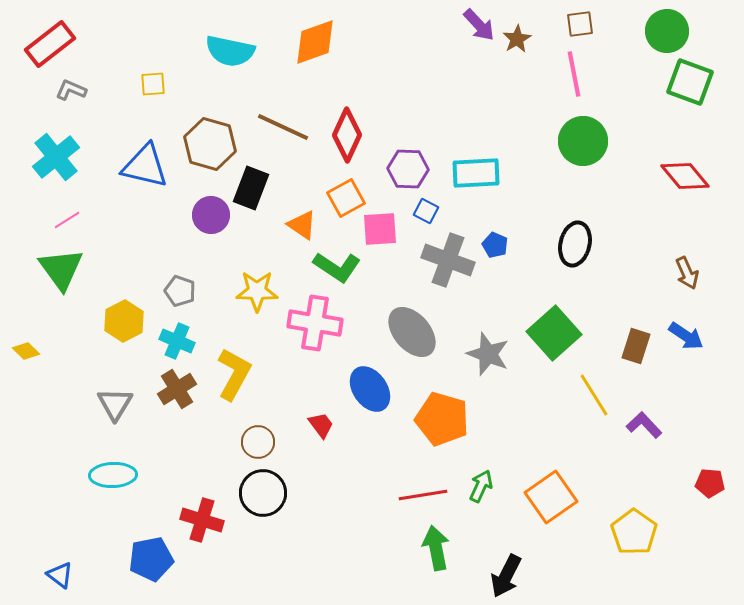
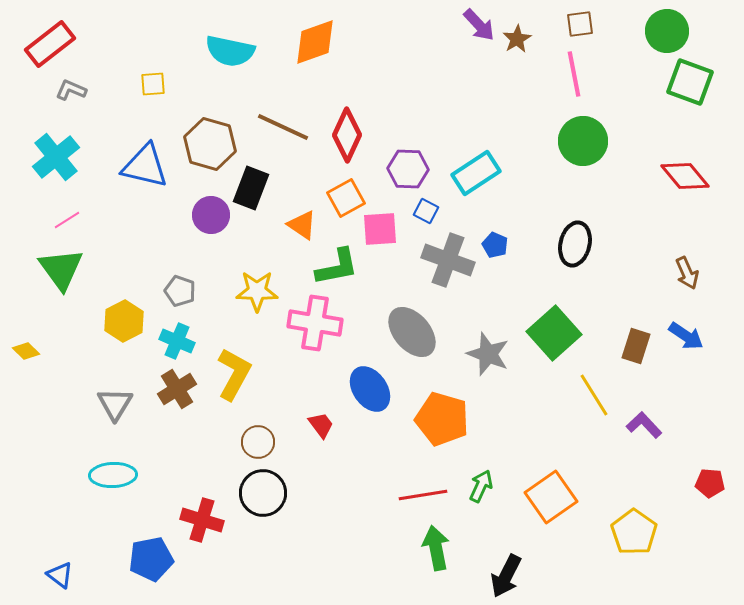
cyan rectangle at (476, 173): rotated 30 degrees counterclockwise
green L-shape at (337, 267): rotated 45 degrees counterclockwise
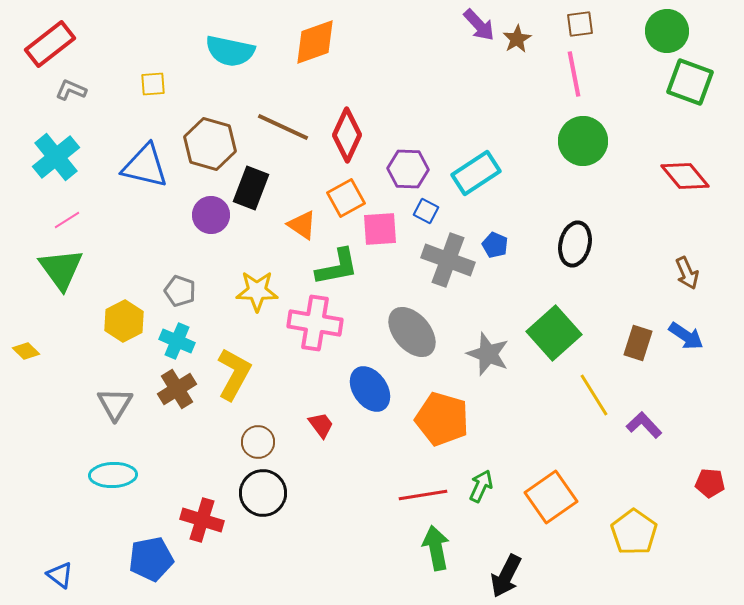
brown rectangle at (636, 346): moved 2 px right, 3 px up
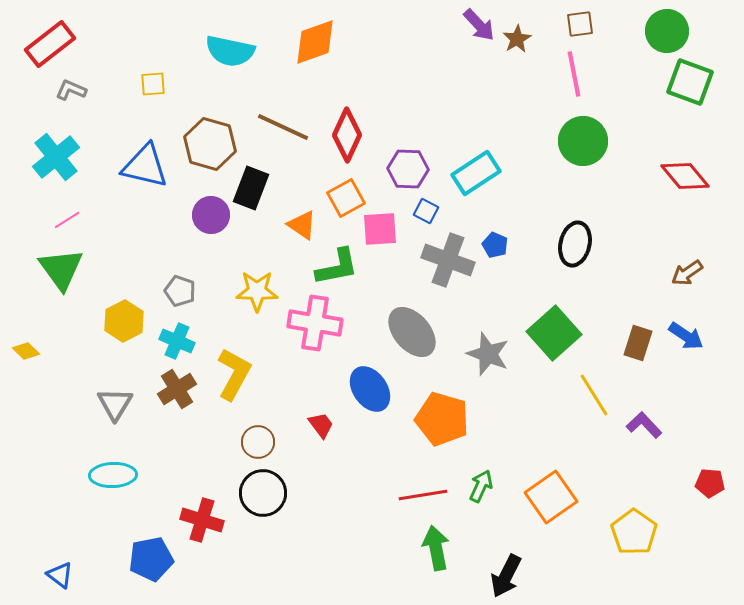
brown arrow at (687, 273): rotated 80 degrees clockwise
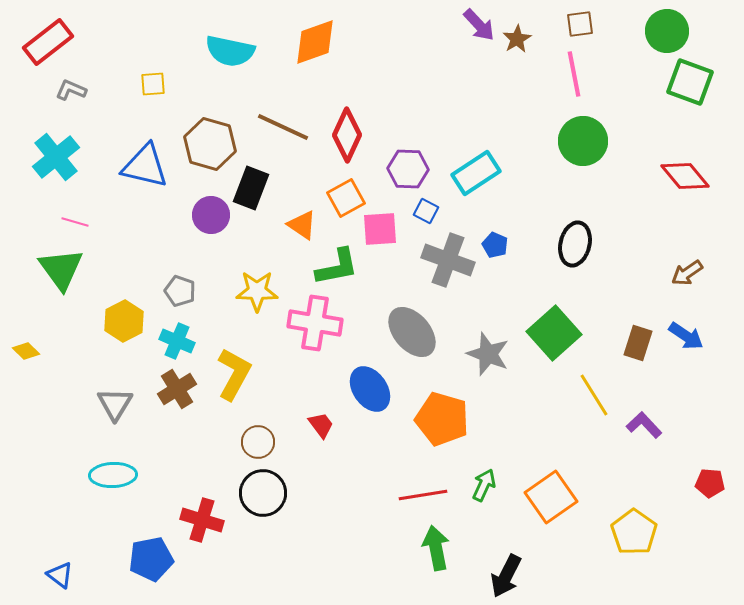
red rectangle at (50, 44): moved 2 px left, 2 px up
pink line at (67, 220): moved 8 px right, 2 px down; rotated 48 degrees clockwise
green arrow at (481, 486): moved 3 px right, 1 px up
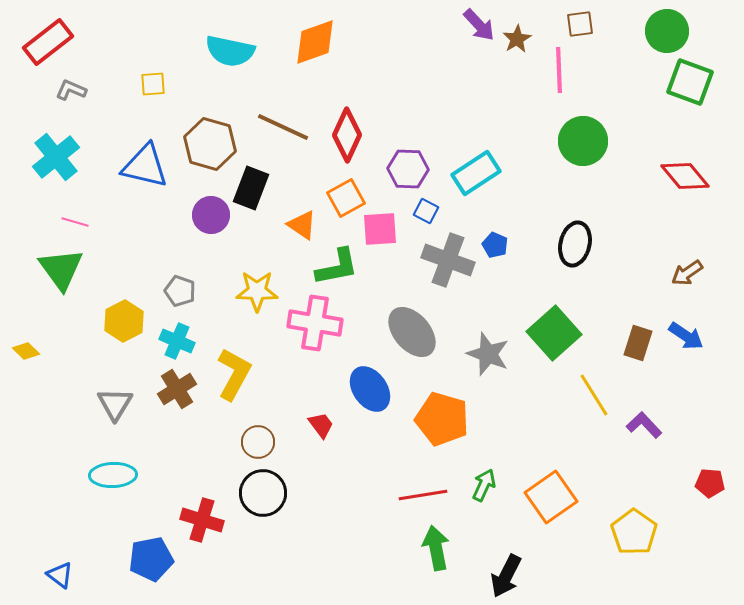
pink line at (574, 74): moved 15 px left, 4 px up; rotated 9 degrees clockwise
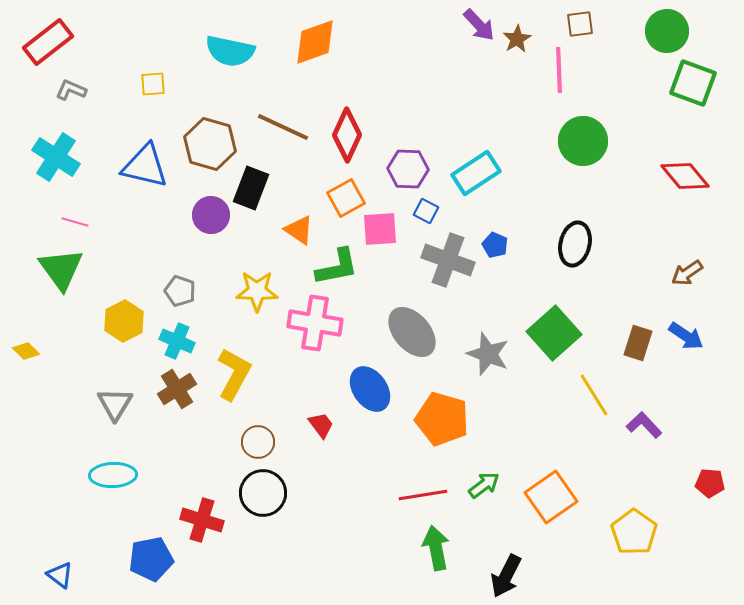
green square at (690, 82): moved 3 px right, 1 px down
cyan cross at (56, 157): rotated 18 degrees counterclockwise
orange triangle at (302, 225): moved 3 px left, 5 px down
green arrow at (484, 485): rotated 28 degrees clockwise
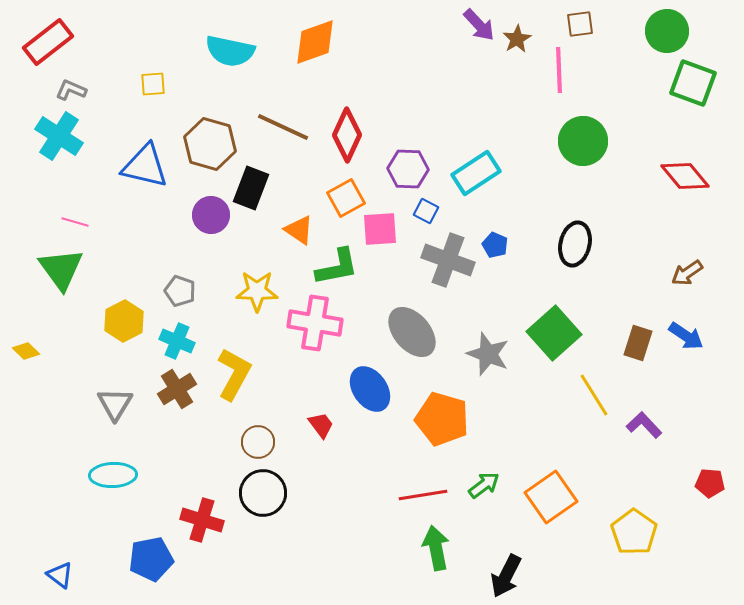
cyan cross at (56, 157): moved 3 px right, 21 px up
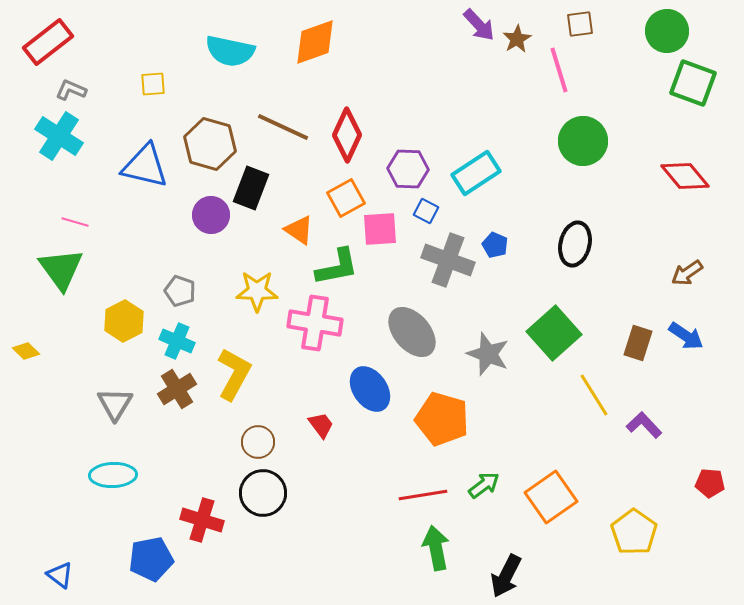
pink line at (559, 70): rotated 15 degrees counterclockwise
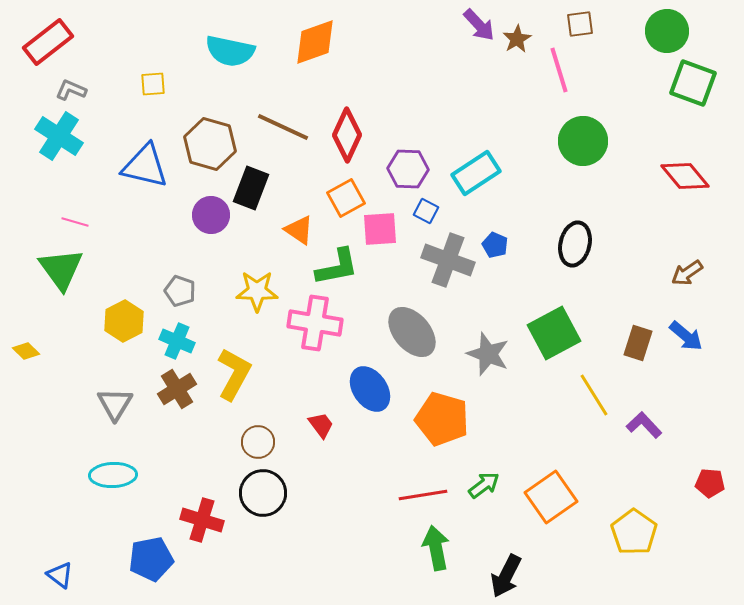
green square at (554, 333): rotated 14 degrees clockwise
blue arrow at (686, 336): rotated 6 degrees clockwise
